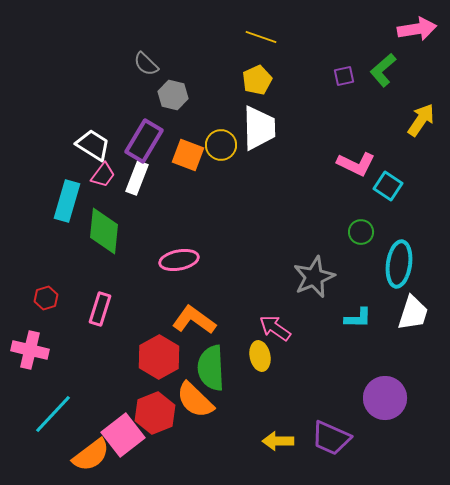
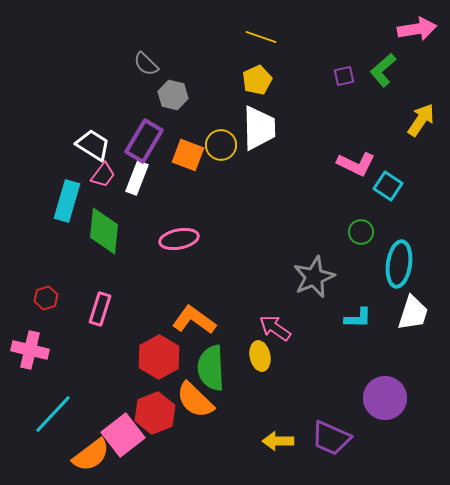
pink ellipse at (179, 260): moved 21 px up
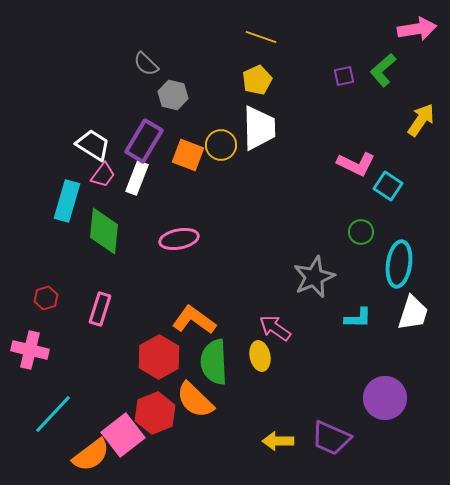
green semicircle at (211, 368): moved 3 px right, 6 px up
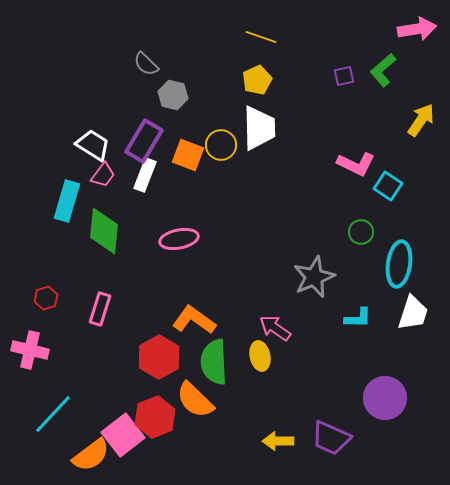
white rectangle at (137, 178): moved 8 px right, 3 px up
red hexagon at (155, 413): moved 4 px down
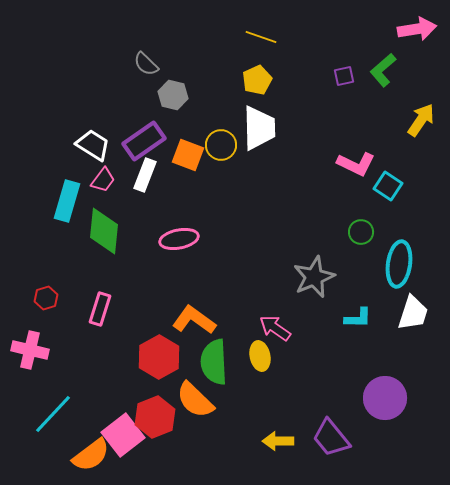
purple rectangle at (144, 141): rotated 24 degrees clockwise
pink trapezoid at (103, 175): moved 5 px down
purple trapezoid at (331, 438): rotated 27 degrees clockwise
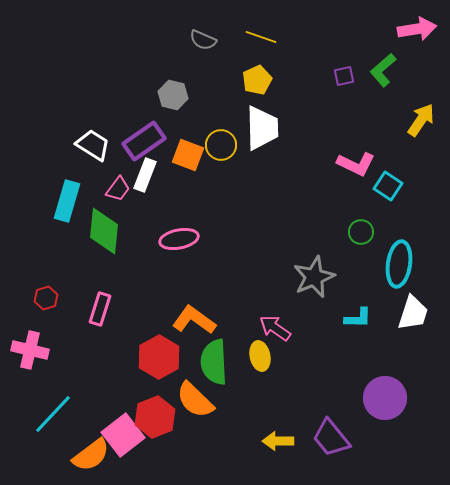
gray semicircle at (146, 64): moved 57 px right, 24 px up; rotated 20 degrees counterclockwise
white trapezoid at (259, 128): moved 3 px right
pink trapezoid at (103, 180): moved 15 px right, 9 px down
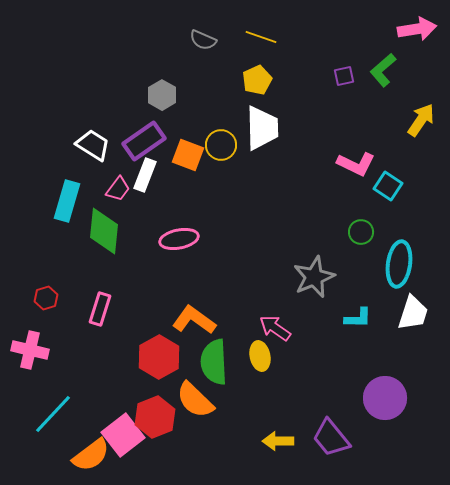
gray hexagon at (173, 95): moved 11 px left; rotated 16 degrees clockwise
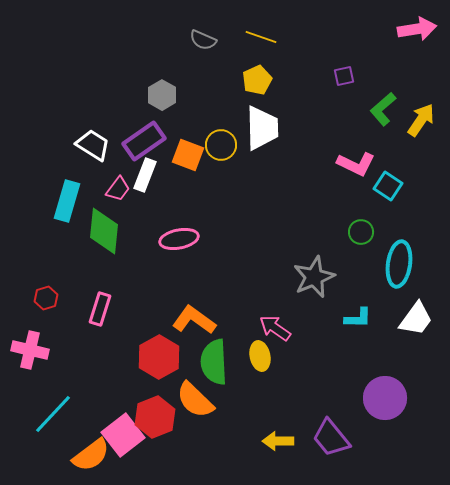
green L-shape at (383, 70): moved 39 px down
white trapezoid at (413, 313): moved 3 px right, 6 px down; rotated 18 degrees clockwise
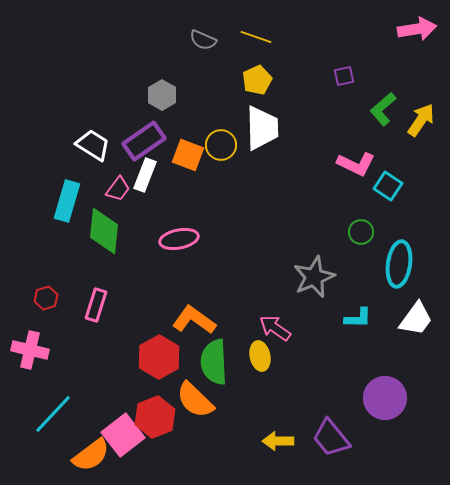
yellow line at (261, 37): moved 5 px left
pink rectangle at (100, 309): moved 4 px left, 4 px up
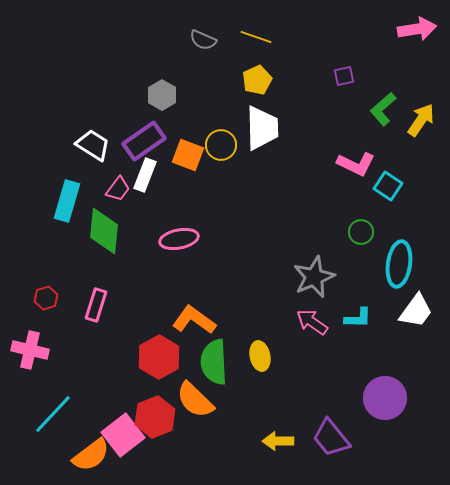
white trapezoid at (416, 319): moved 8 px up
pink arrow at (275, 328): moved 37 px right, 6 px up
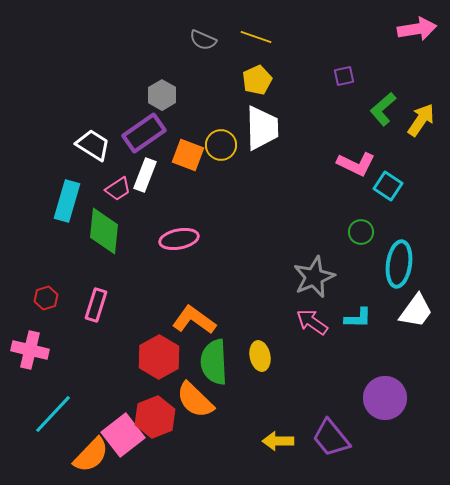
purple rectangle at (144, 141): moved 8 px up
pink trapezoid at (118, 189): rotated 20 degrees clockwise
orange semicircle at (91, 455): rotated 9 degrees counterclockwise
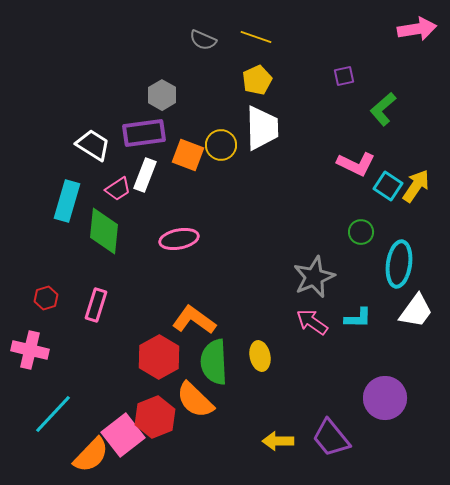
yellow arrow at (421, 120): moved 5 px left, 66 px down
purple rectangle at (144, 133): rotated 27 degrees clockwise
